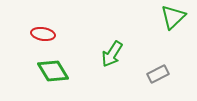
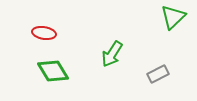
red ellipse: moved 1 px right, 1 px up
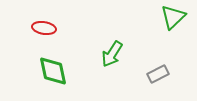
red ellipse: moved 5 px up
green diamond: rotated 20 degrees clockwise
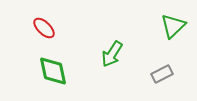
green triangle: moved 9 px down
red ellipse: rotated 35 degrees clockwise
gray rectangle: moved 4 px right
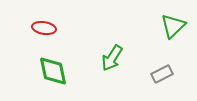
red ellipse: rotated 35 degrees counterclockwise
green arrow: moved 4 px down
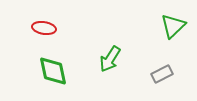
green arrow: moved 2 px left, 1 px down
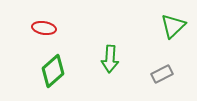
green arrow: rotated 28 degrees counterclockwise
green diamond: rotated 60 degrees clockwise
